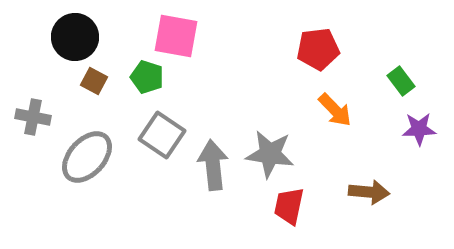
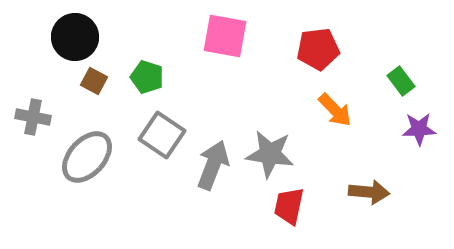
pink square: moved 49 px right
gray arrow: rotated 27 degrees clockwise
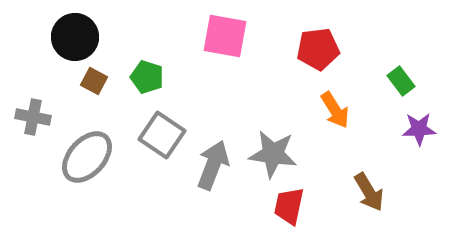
orange arrow: rotated 12 degrees clockwise
gray star: moved 3 px right
brown arrow: rotated 54 degrees clockwise
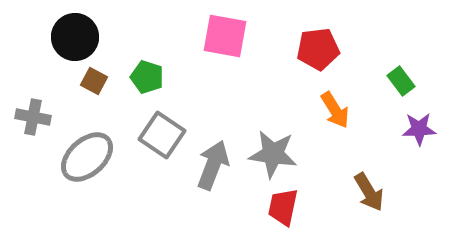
gray ellipse: rotated 6 degrees clockwise
red trapezoid: moved 6 px left, 1 px down
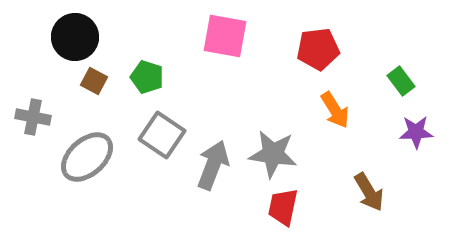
purple star: moved 3 px left, 3 px down
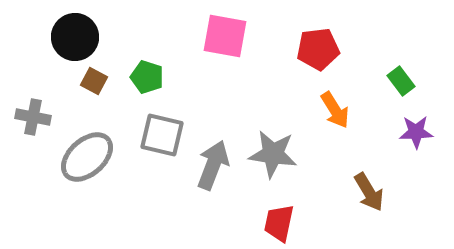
gray square: rotated 21 degrees counterclockwise
red trapezoid: moved 4 px left, 16 px down
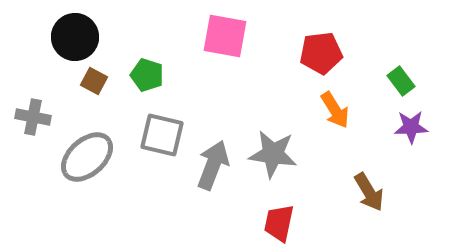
red pentagon: moved 3 px right, 4 px down
green pentagon: moved 2 px up
purple star: moved 5 px left, 5 px up
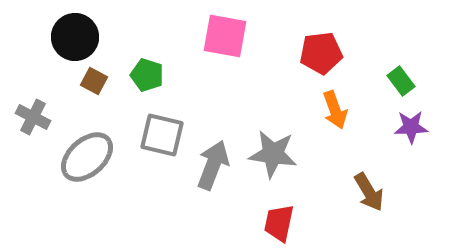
orange arrow: rotated 12 degrees clockwise
gray cross: rotated 16 degrees clockwise
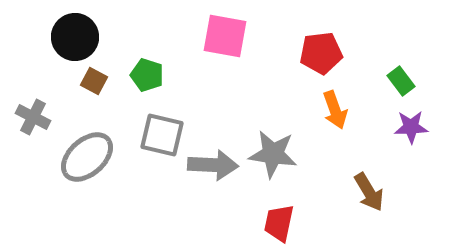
gray arrow: rotated 72 degrees clockwise
